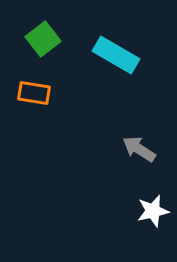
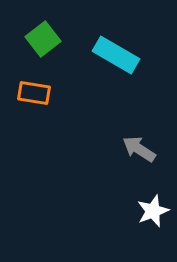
white star: rotated 8 degrees counterclockwise
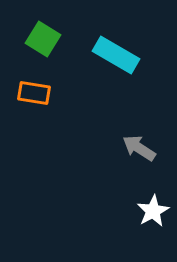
green square: rotated 20 degrees counterclockwise
gray arrow: moved 1 px up
white star: rotated 8 degrees counterclockwise
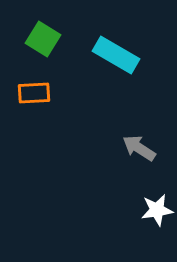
orange rectangle: rotated 12 degrees counterclockwise
white star: moved 4 px right, 1 px up; rotated 20 degrees clockwise
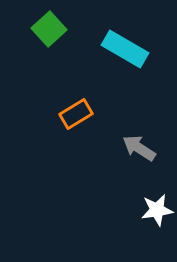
green square: moved 6 px right, 10 px up; rotated 16 degrees clockwise
cyan rectangle: moved 9 px right, 6 px up
orange rectangle: moved 42 px right, 21 px down; rotated 28 degrees counterclockwise
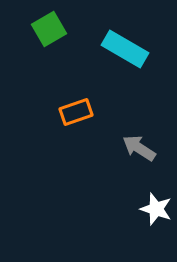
green square: rotated 12 degrees clockwise
orange rectangle: moved 2 px up; rotated 12 degrees clockwise
white star: moved 1 px left, 1 px up; rotated 28 degrees clockwise
